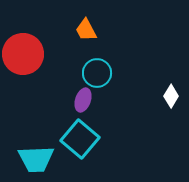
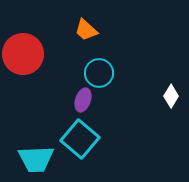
orange trapezoid: rotated 20 degrees counterclockwise
cyan circle: moved 2 px right
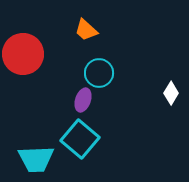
white diamond: moved 3 px up
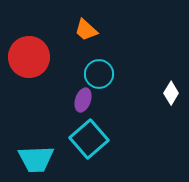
red circle: moved 6 px right, 3 px down
cyan circle: moved 1 px down
cyan square: moved 9 px right; rotated 9 degrees clockwise
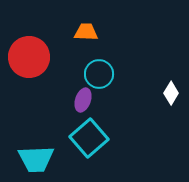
orange trapezoid: moved 2 px down; rotated 140 degrees clockwise
cyan square: moved 1 px up
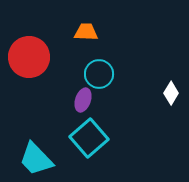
cyan trapezoid: rotated 48 degrees clockwise
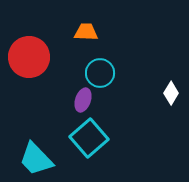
cyan circle: moved 1 px right, 1 px up
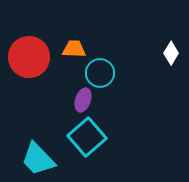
orange trapezoid: moved 12 px left, 17 px down
white diamond: moved 40 px up
cyan square: moved 2 px left, 1 px up
cyan trapezoid: moved 2 px right
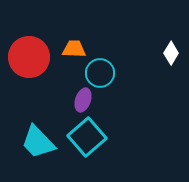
cyan trapezoid: moved 17 px up
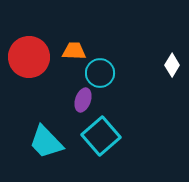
orange trapezoid: moved 2 px down
white diamond: moved 1 px right, 12 px down
cyan square: moved 14 px right, 1 px up
cyan trapezoid: moved 8 px right
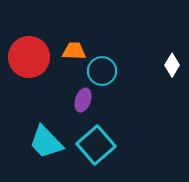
cyan circle: moved 2 px right, 2 px up
cyan square: moved 5 px left, 9 px down
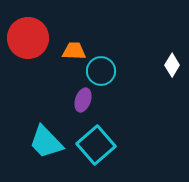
red circle: moved 1 px left, 19 px up
cyan circle: moved 1 px left
